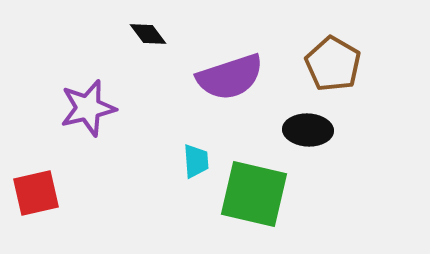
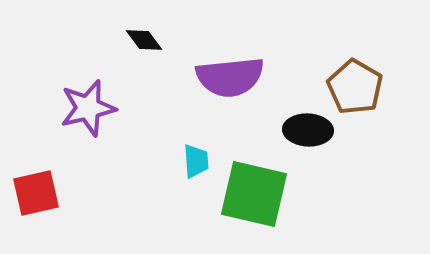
black diamond: moved 4 px left, 6 px down
brown pentagon: moved 22 px right, 23 px down
purple semicircle: rotated 12 degrees clockwise
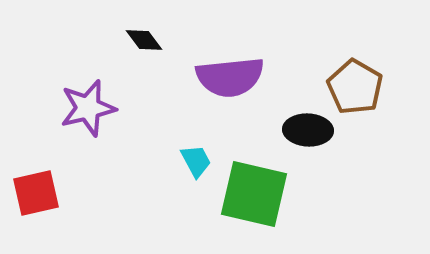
cyan trapezoid: rotated 24 degrees counterclockwise
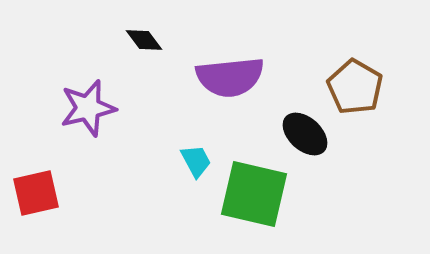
black ellipse: moved 3 px left, 4 px down; rotated 39 degrees clockwise
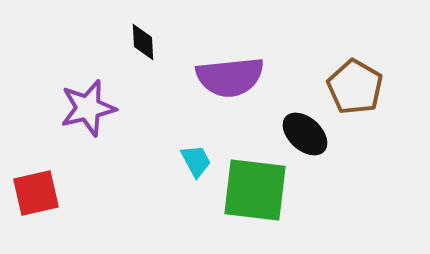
black diamond: moved 1 px left, 2 px down; rotated 33 degrees clockwise
green square: moved 1 px right, 4 px up; rotated 6 degrees counterclockwise
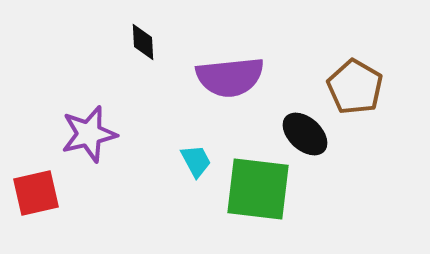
purple star: moved 1 px right, 26 px down
green square: moved 3 px right, 1 px up
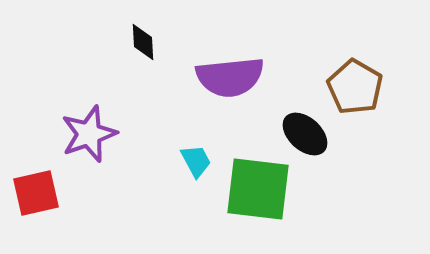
purple star: rotated 6 degrees counterclockwise
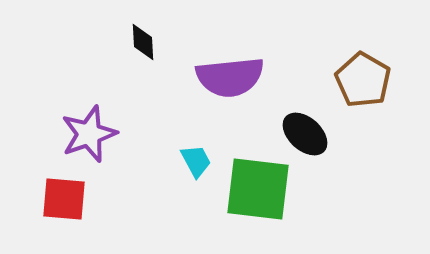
brown pentagon: moved 8 px right, 7 px up
red square: moved 28 px right, 6 px down; rotated 18 degrees clockwise
